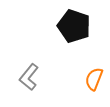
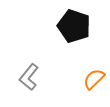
orange semicircle: rotated 25 degrees clockwise
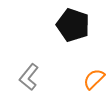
black pentagon: moved 1 px left, 1 px up
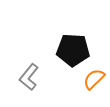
black pentagon: moved 25 px down; rotated 16 degrees counterclockwise
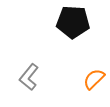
black pentagon: moved 28 px up
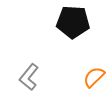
orange semicircle: moved 2 px up
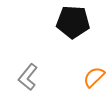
gray L-shape: moved 1 px left
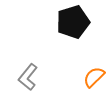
black pentagon: rotated 20 degrees counterclockwise
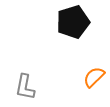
gray L-shape: moved 3 px left, 10 px down; rotated 28 degrees counterclockwise
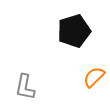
black pentagon: moved 1 px right, 9 px down
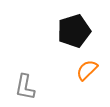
orange semicircle: moved 7 px left, 7 px up
